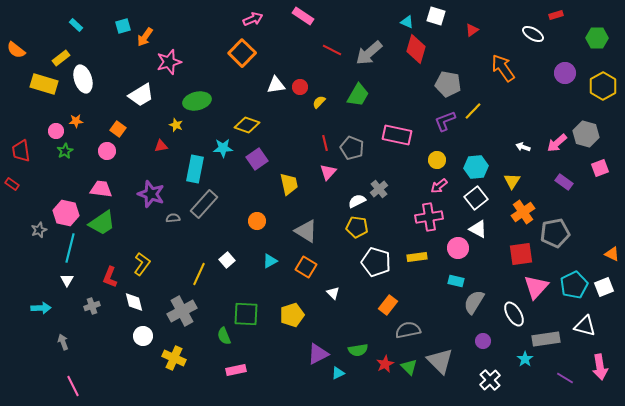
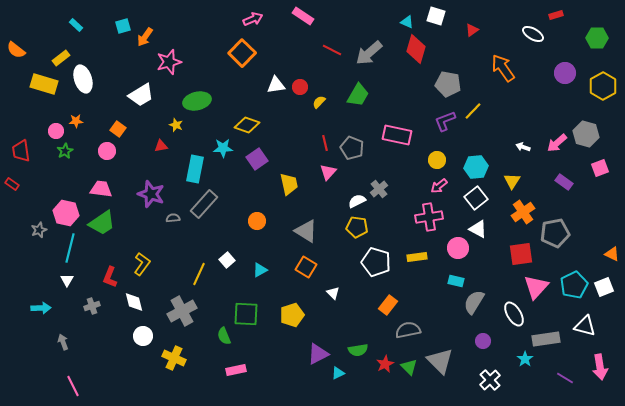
cyan triangle at (270, 261): moved 10 px left, 9 px down
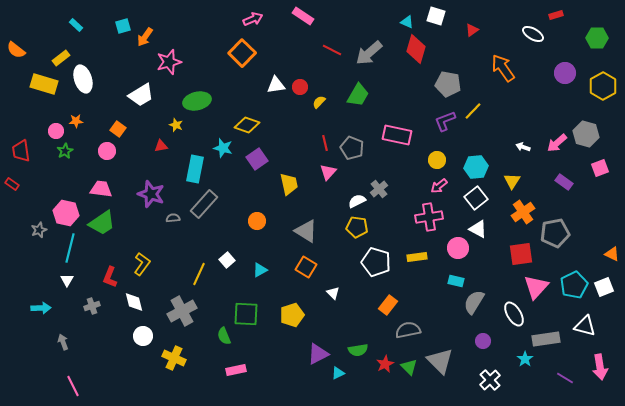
cyan star at (223, 148): rotated 18 degrees clockwise
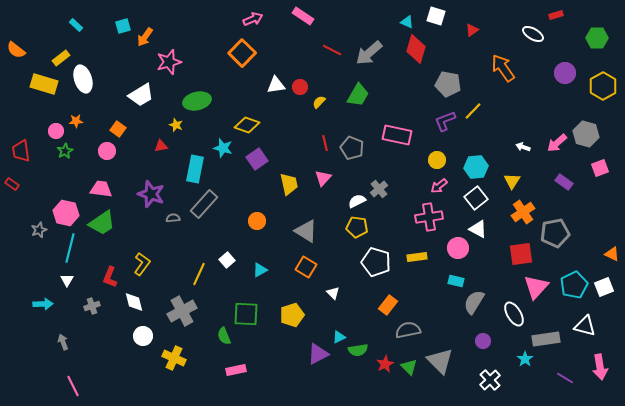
pink triangle at (328, 172): moved 5 px left, 6 px down
cyan arrow at (41, 308): moved 2 px right, 4 px up
cyan triangle at (338, 373): moved 1 px right, 36 px up
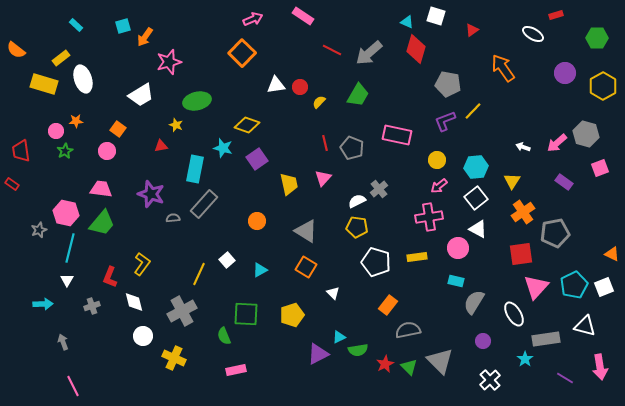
green trapezoid at (102, 223): rotated 16 degrees counterclockwise
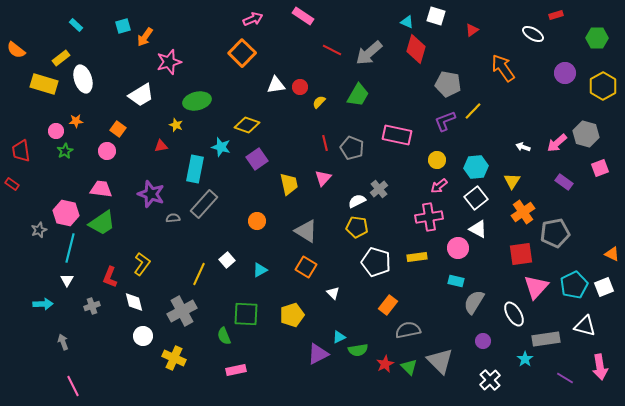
cyan star at (223, 148): moved 2 px left, 1 px up
green trapezoid at (102, 223): rotated 16 degrees clockwise
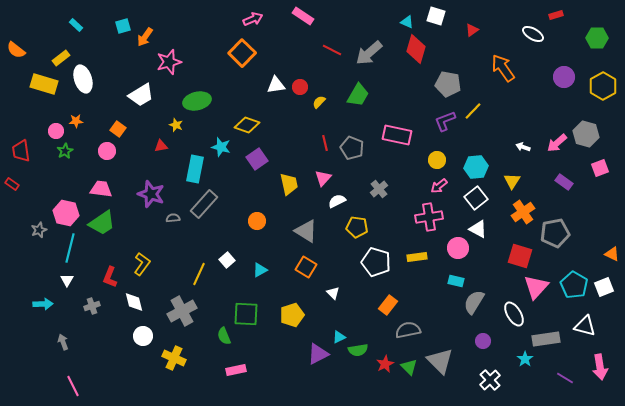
purple circle at (565, 73): moved 1 px left, 4 px down
white semicircle at (357, 201): moved 20 px left
red square at (521, 254): moved 1 px left, 2 px down; rotated 25 degrees clockwise
cyan pentagon at (574, 285): rotated 16 degrees counterclockwise
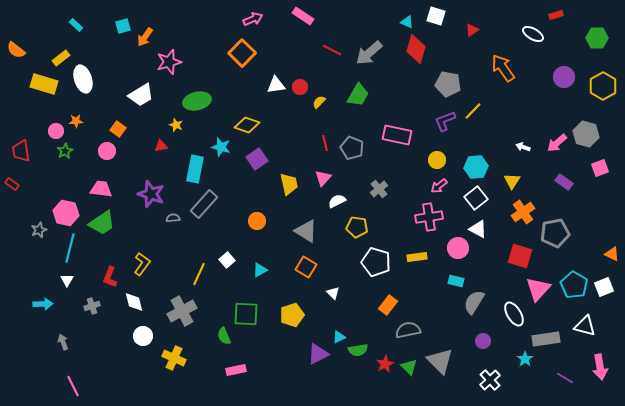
pink triangle at (536, 287): moved 2 px right, 2 px down
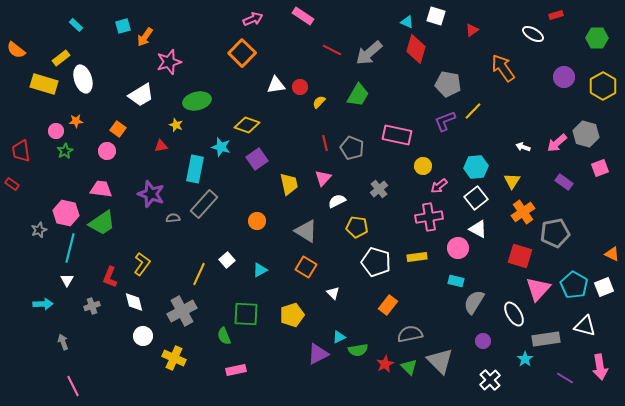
yellow circle at (437, 160): moved 14 px left, 6 px down
gray semicircle at (408, 330): moved 2 px right, 4 px down
